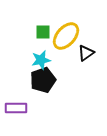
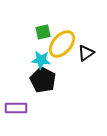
green square: rotated 14 degrees counterclockwise
yellow ellipse: moved 4 px left, 8 px down
cyan star: rotated 18 degrees clockwise
black pentagon: rotated 25 degrees counterclockwise
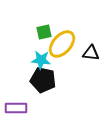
green square: moved 1 px right
black triangle: moved 5 px right; rotated 42 degrees clockwise
black pentagon: rotated 15 degrees counterclockwise
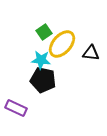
green square: rotated 21 degrees counterclockwise
purple rectangle: rotated 25 degrees clockwise
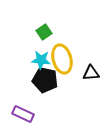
yellow ellipse: moved 15 px down; rotated 56 degrees counterclockwise
black triangle: moved 20 px down; rotated 12 degrees counterclockwise
black pentagon: moved 2 px right
purple rectangle: moved 7 px right, 6 px down
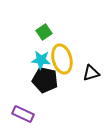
black triangle: rotated 12 degrees counterclockwise
